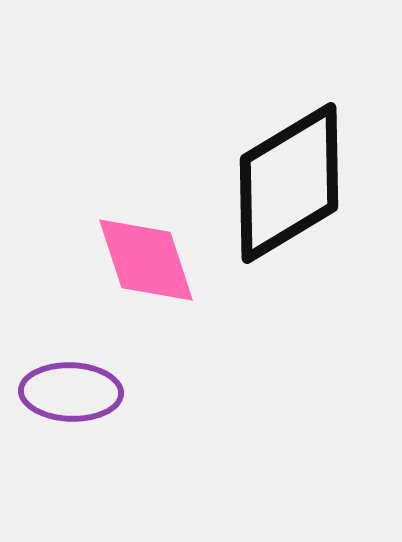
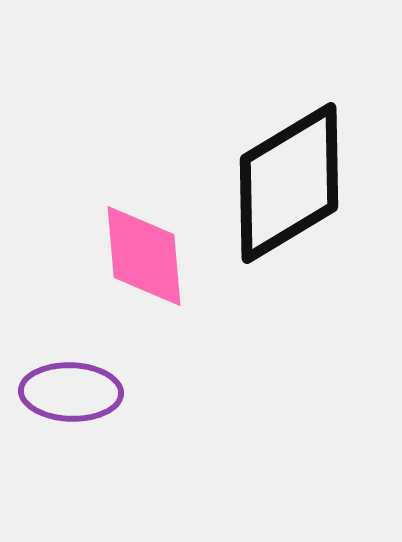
pink diamond: moved 2 px left, 4 px up; rotated 13 degrees clockwise
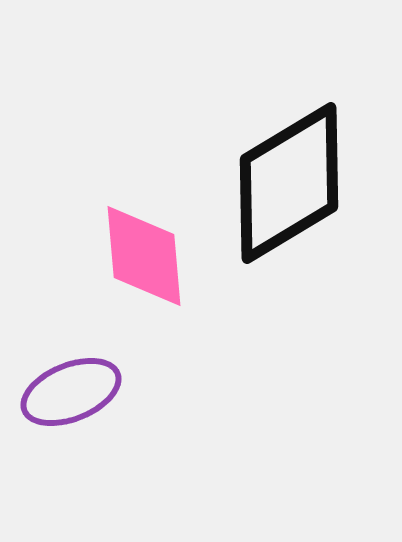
purple ellipse: rotated 24 degrees counterclockwise
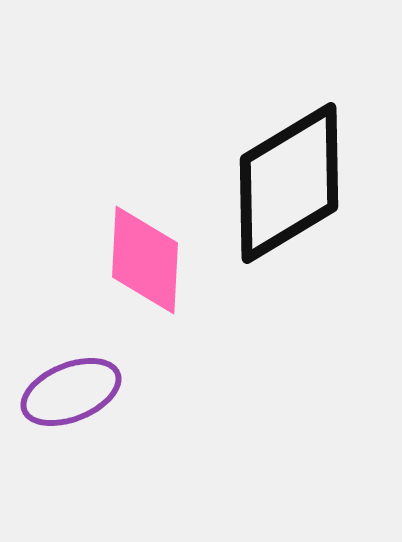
pink diamond: moved 1 px right, 4 px down; rotated 8 degrees clockwise
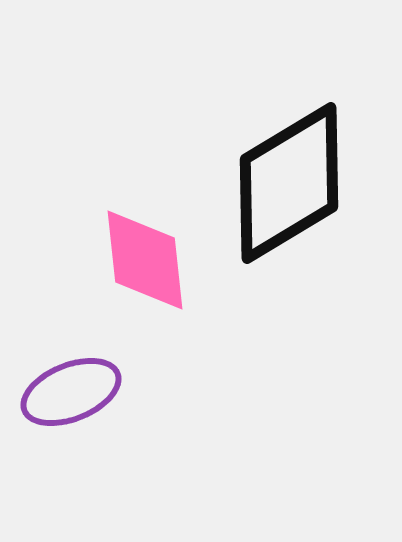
pink diamond: rotated 9 degrees counterclockwise
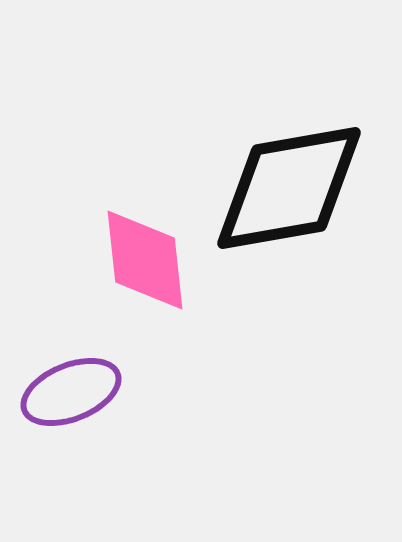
black diamond: moved 5 px down; rotated 21 degrees clockwise
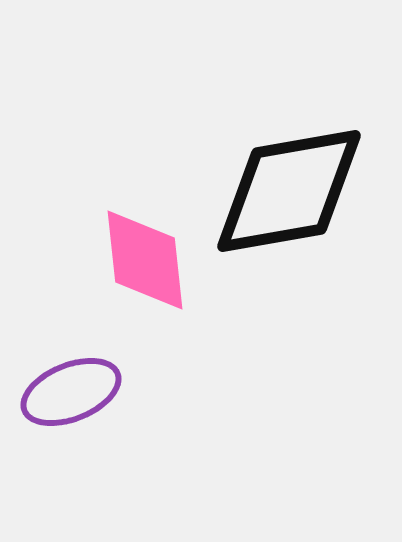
black diamond: moved 3 px down
